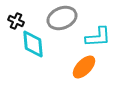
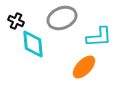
cyan L-shape: moved 1 px right
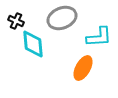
orange ellipse: moved 1 px left, 1 px down; rotated 15 degrees counterclockwise
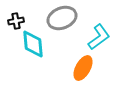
black cross: rotated 35 degrees counterclockwise
cyan L-shape: rotated 32 degrees counterclockwise
